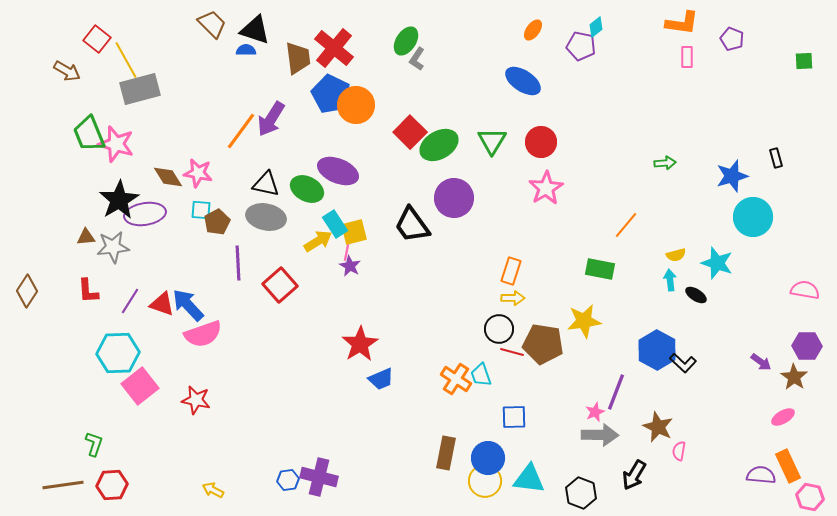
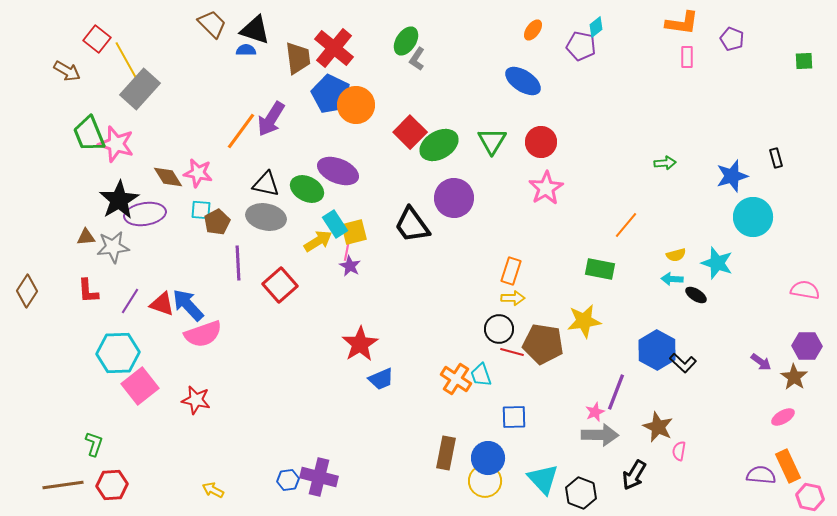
gray rectangle at (140, 89): rotated 33 degrees counterclockwise
cyan arrow at (670, 280): moved 2 px right, 1 px up; rotated 80 degrees counterclockwise
cyan triangle at (529, 479): moved 14 px right; rotated 40 degrees clockwise
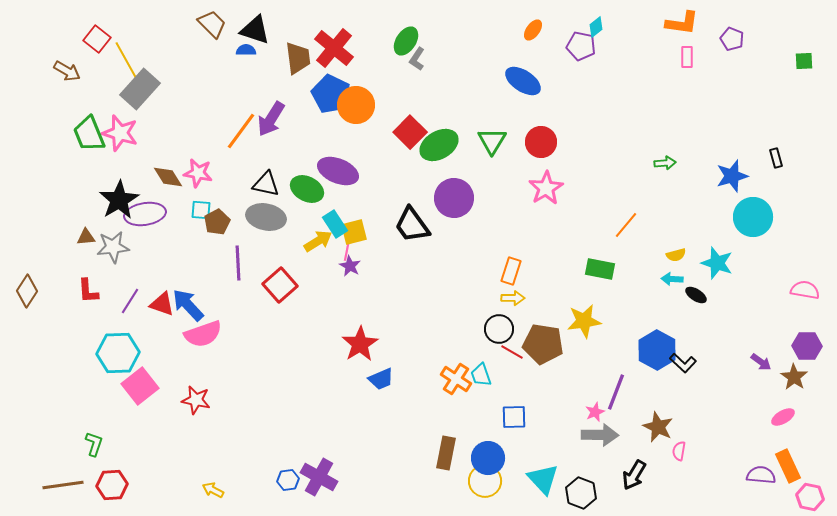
pink star at (116, 144): moved 4 px right, 11 px up
red line at (512, 352): rotated 15 degrees clockwise
purple cross at (319, 477): rotated 15 degrees clockwise
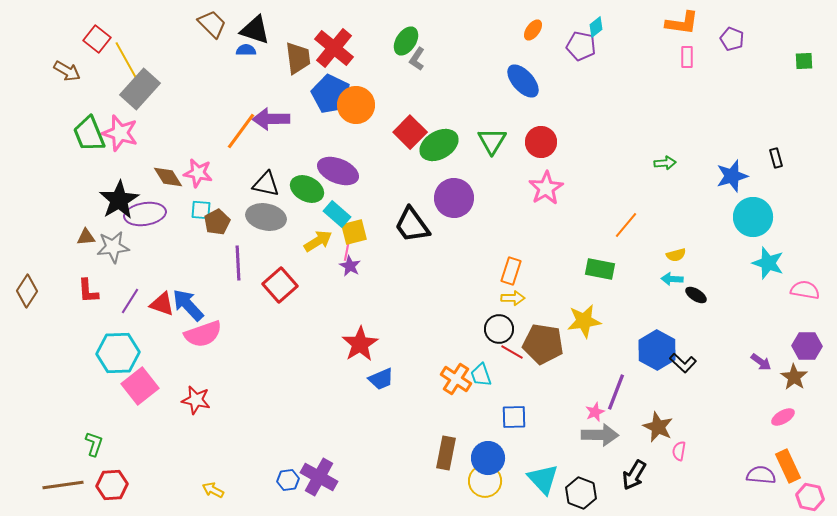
blue ellipse at (523, 81): rotated 15 degrees clockwise
purple arrow at (271, 119): rotated 57 degrees clockwise
cyan rectangle at (335, 224): moved 2 px right, 10 px up; rotated 16 degrees counterclockwise
cyan star at (717, 263): moved 51 px right
